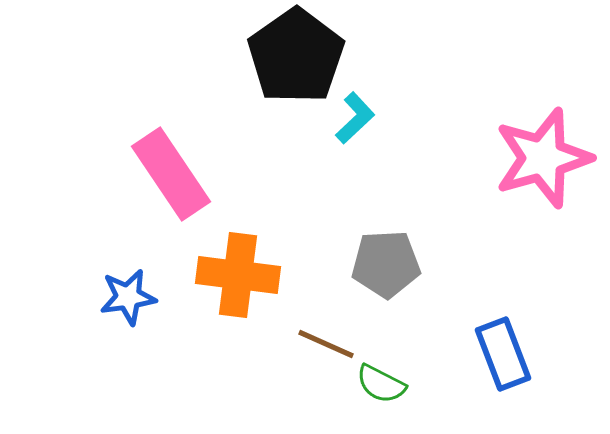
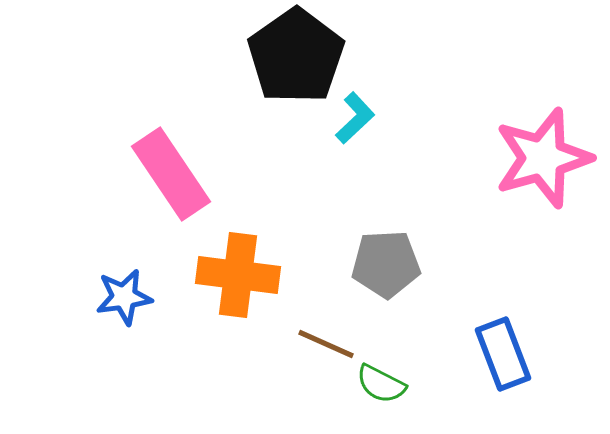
blue star: moved 4 px left
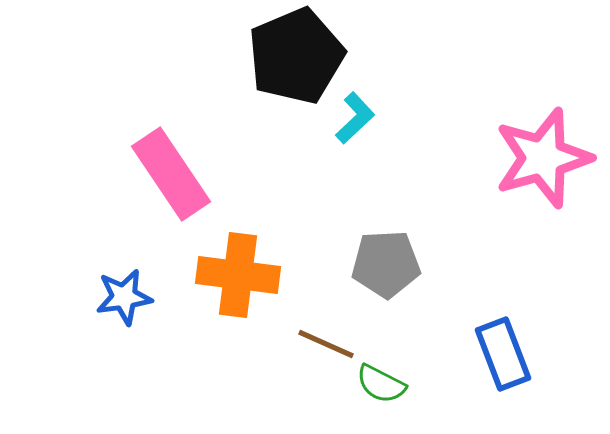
black pentagon: rotated 12 degrees clockwise
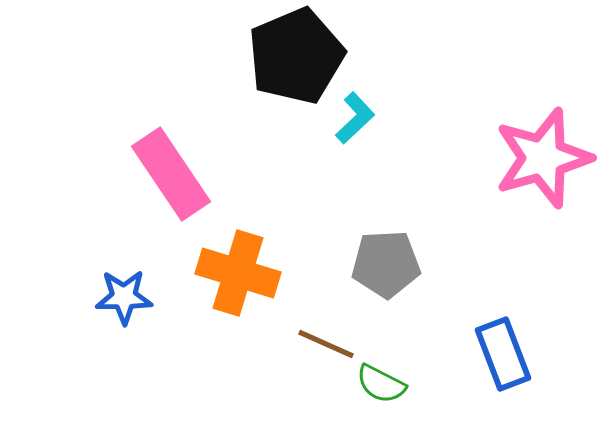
orange cross: moved 2 px up; rotated 10 degrees clockwise
blue star: rotated 8 degrees clockwise
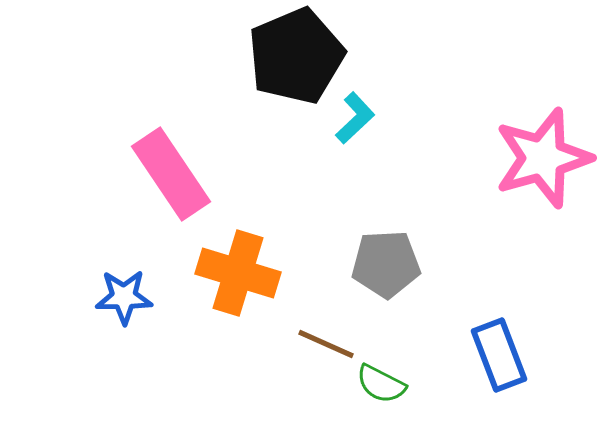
blue rectangle: moved 4 px left, 1 px down
